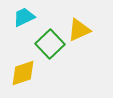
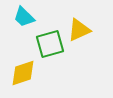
cyan trapezoid: rotated 110 degrees counterclockwise
green square: rotated 28 degrees clockwise
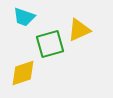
cyan trapezoid: rotated 25 degrees counterclockwise
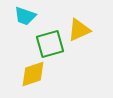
cyan trapezoid: moved 1 px right, 1 px up
yellow diamond: moved 10 px right, 1 px down
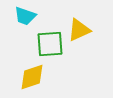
green square: rotated 12 degrees clockwise
yellow diamond: moved 1 px left, 3 px down
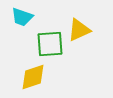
cyan trapezoid: moved 3 px left, 1 px down
yellow diamond: moved 1 px right
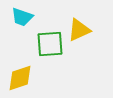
yellow diamond: moved 13 px left, 1 px down
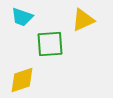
yellow triangle: moved 4 px right, 10 px up
yellow diamond: moved 2 px right, 2 px down
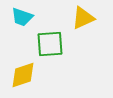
yellow triangle: moved 2 px up
yellow diamond: moved 1 px right, 5 px up
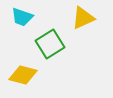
green square: rotated 28 degrees counterclockwise
yellow diamond: rotated 32 degrees clockwise
